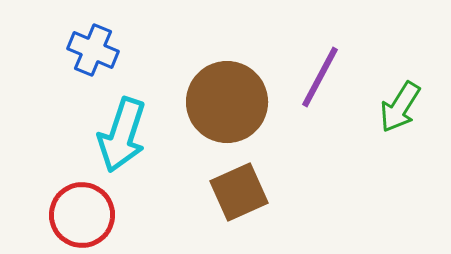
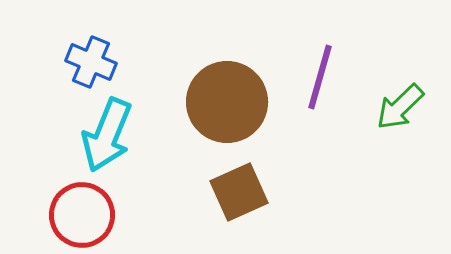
blue cross: moved 2 px left, 12 px down
purple line: rotated 12 degrees counterclockwise
green arrow: rotated 14 degrees clockwise
cyan arrow: moved 15 px left; rotated 4 degrees clockwise
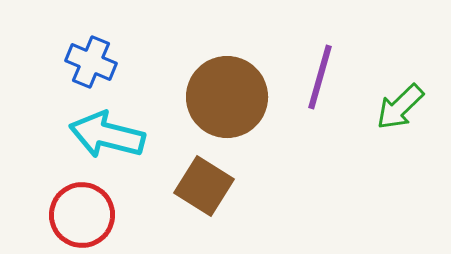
brown circle: moved 5 px up
cyan arrow: rotated 82 degrees clockwise
brown square: moved 35 px left, 6 px up; rotated 34 degrees counterclockwise
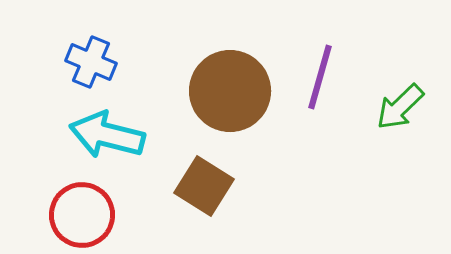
brown circle: moved 3 px right, 6 px up
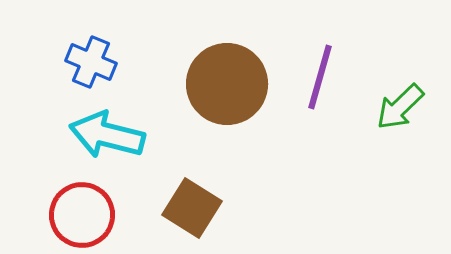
brown circle: moved 3 px left, 7 px up
brown square: moved 12 px left, 22 px down
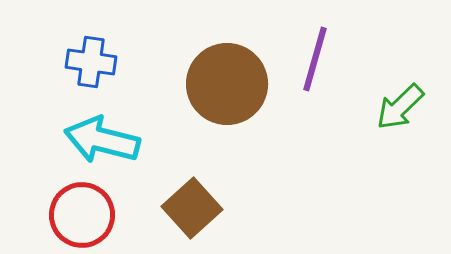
blue cross: rotated 15 degrees counterclockwise
purple line: moved 5 px left, 18 px up
cyan arrow: moved 5 px left, 5 px down
brown square: rotated 16 degrees clockwise
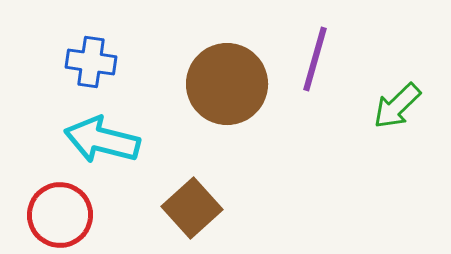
green arrow: moved 3 px left, 1 px up
red circle: moved 22 px left
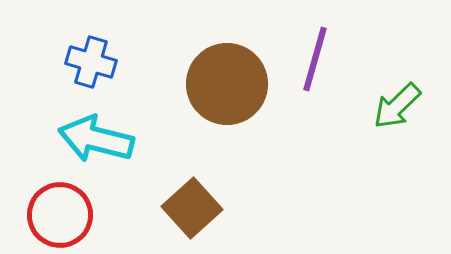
blue cross: rotated 9 degrees clockwise
cyan arrow: moved 6 px left, 1 px up
